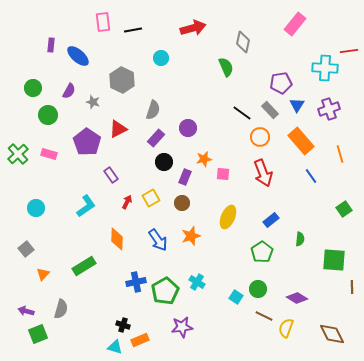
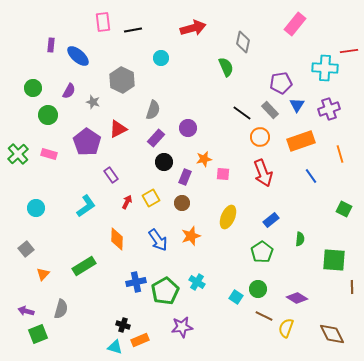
orange rectangle at (301, 141): rotated 68 degrees counterclockwise
green square at (344, 209): rotated 28 degrees counterclockwise
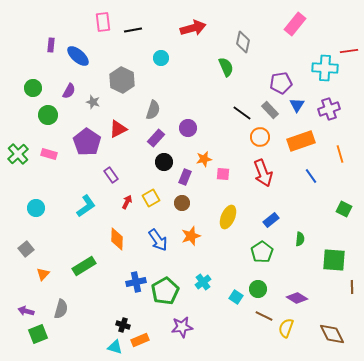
cyan cross at (197, 282): moved 6 px right; rotated 21 degrees clockwise
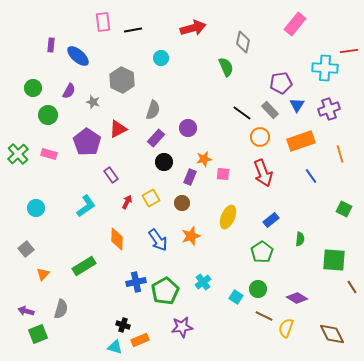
purple rectangle at (185, 177): moved 5 px right
brown line at (352, 287): rotated 32 degrees counterclockwise
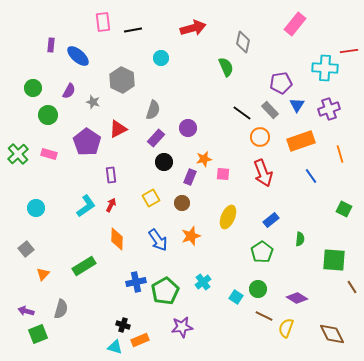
purple rectangle at (111, 175): rotated 28 degrees clockwise
red arrow at (127, 202): moved 16 px left, 3 px down
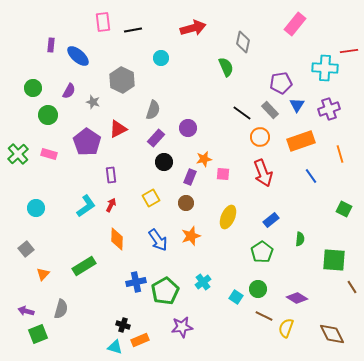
brown circle at (182, 203): moved 4 px right
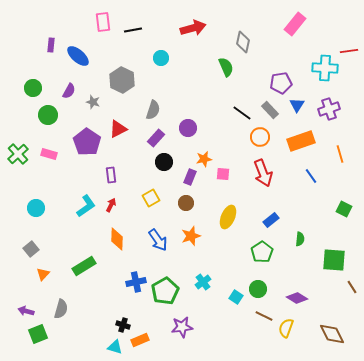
gray square at (26, 249): moved 5 px right
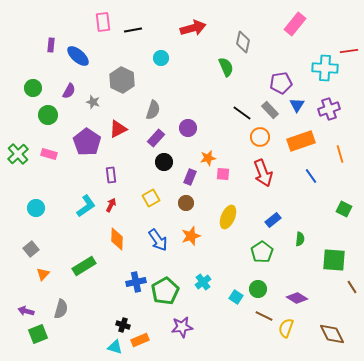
orange star at (204, 159): moved 4 px right, 1 px up
blue rectangle at (271, 220): moved 2 px right
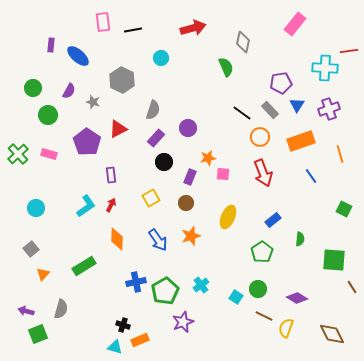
cyan cross at (203, 282): moved 2 px left, 3 px down
purple star at (182, 327): moved 1 px right, 5 px up; rotated 15 degrees counterclockwise
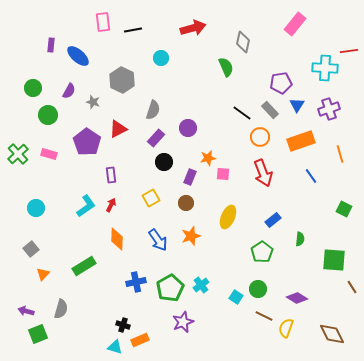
green pentagon at (165, 291): moved 5 px right, 3 px up
